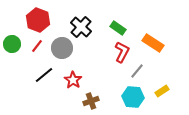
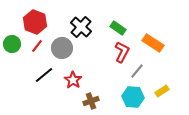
red hexagon: moved 3 px left, 2 px down
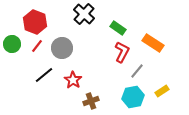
black cross: moved 3 px right, 13 px up
cyan hexagon: rotated 15 degrees counterclockwise
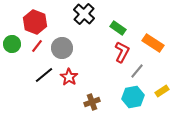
red star: moved 4 px left, 3 px up
brown cross: moved 1 px right, 1 px down
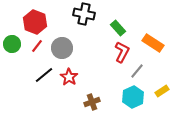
black cross: rotated 30 degrees counterclockwise
green rectangle: rotated 14 degrees clockwise
cyan hexagon: rotated 15 degrees counterclockwise
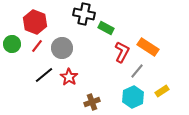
green rectangle: moved 12 px left; rotated 21 degrees counterclockwise
orange rectangle: moved 5 px left, 4 px down
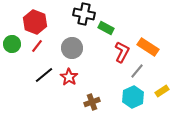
gray circle: moved 10 px right
